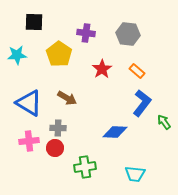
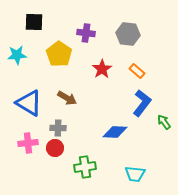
pink cross: moved 1 px left, 2 px down
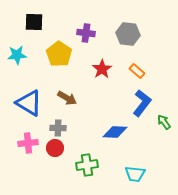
green cross: moved 2 px right, 2 px up
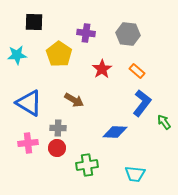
brown arrow: moved 7 px right, 2 px down
red circle: moved 2 px right
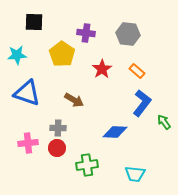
yellow pentagon: moved 3 px right
blue triangle: moved 2 px left, 10 px up; rotated 12 degrees counterclockwise
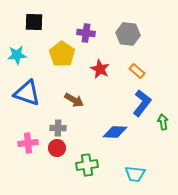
red star: moved 2 px left; rotated 12 degrees counterclockwise
green arrow: moved 1 px left; rotated 28 degrees clockwise
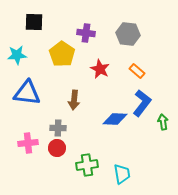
blue triangle: rotated 12 degrees counterclockwise
brown arrow: rotated 66 degrees clockwise
blue diamond: moved 13 px up
cyan trapezoid: moved 13 px left; rotated 105 degrees counterclockwise
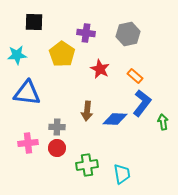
gray hexagon: rotated 20 degrees counterclockwise
orange rectangle: moved 2 px left, 5 px down
brown arrow: moved 13 px right, 11 px down
gray cross: moved 1 px left, 1 px up
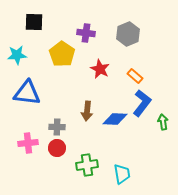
gray hexagon: rotated 10 degrees counterclockwise
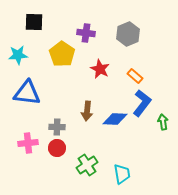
cyan star: moved 1 px right
green cross: rotated 25 degrees counterclockwise
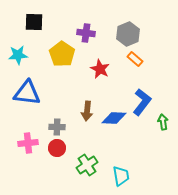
orange rectangle: moved 17 px up
blue L-shape: moved 1 px up
blue diamond: moved 1 px left, 1 px up
cyan trapezoid: moved 1 px left, 2 px down
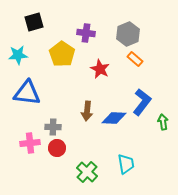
black square: rotated 18 degrees counterclockwise
gray cross: moved 4 px left
pink cross: moved 2 px right
green cross: moved 7 px down; rotated 15 degrees counterclockwise
cyan trapezoid: moved 5 px right, 12 px up
